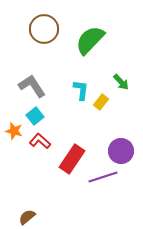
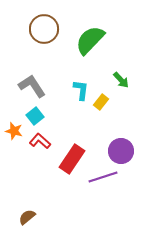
green arrow: moved 2 px up
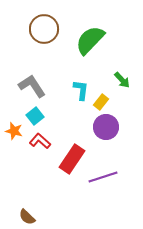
green arrow: moved 1 px right
purple circle: moved 15 px left, 24 px up
brown semicircle: rotated 96 degrees counterclockwise
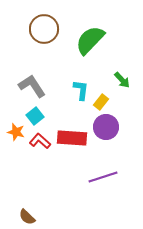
orange star: moved 2 px right, 1 px down
red rectangle: moved 21 px up; rotated 60 degrees clockwise
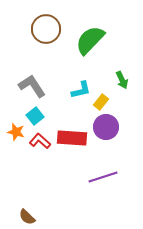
brown circle: moved 2 px right
green arrow: rotated 18 degrees clockwise
cyan L-shape: rotated 70 degrees clockwise
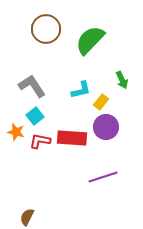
red L-shape: rotated 30 degrees counterclockwise
brown semicircle: rotated 72 degrees clockwise
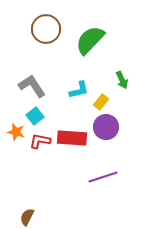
cyan L-shape: moved 2 px left
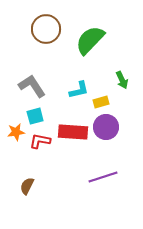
yellow rectangle: rotated 35 degrees clockwise
cyan square: rotated 24 degrees clockwise
orange star: rotated 24 degrees counterclockwise
red rectangle: moved 1 px right, 6 px up
brown semicircle: moved 31 px up
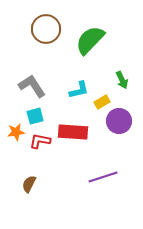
yellow rectangle: moved 1 px right; rotated 14 degrees counterclockwise
purple circle: moved 13 px right, 6 px up
brown semicircle: moved 2 px right, 2 px up
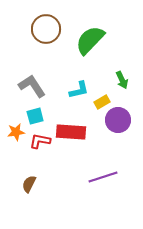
purple circle: moved 1 px left, 1 px up
red rectangle: moved 2 px left
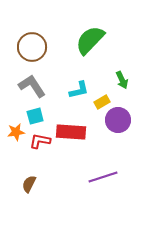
brown circle: moved 14 px left, 18 px down
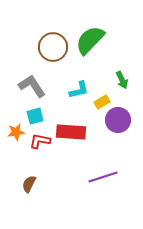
brown circle: moved 21 px right
